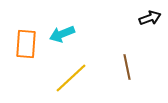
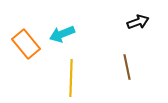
black arrow: moved 12 px left, 4 px down
orange rectangle: rotated 44 degrees counterclockwise
yellow line: rotated 45 degrees counterclockwise
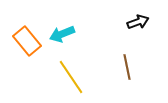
orange rectangle: moved 1 px right, 3 px up
yellow line: moved 1 px up; rotated 36 degrees counterclockwise
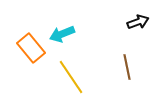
orange rectangle: moved 4 px right, 7 px down
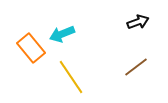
brown line: moved 9 px right; rotated 65 degrees clockwise
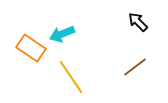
black arrow: rotated 115 degrees counterclockwise
orange rectangle: rotated 16 degrees counterclockwise
brown line: moved 1 px left
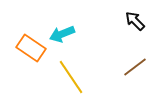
black arrow: moved 3 px left, 1 px up
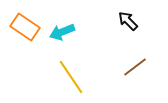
black arrow: moved 7 px left
cyan arrow: moved 2 px up
orange rectangle: moved 6 px left, 21 px up
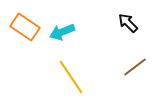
black arrow: moved 2 px down
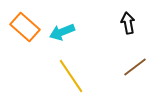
black arrow: rotated 35 degrees clockwise
orange rectangle: rotated 8 degrees clockwise
yellow line: moved 1 px up
